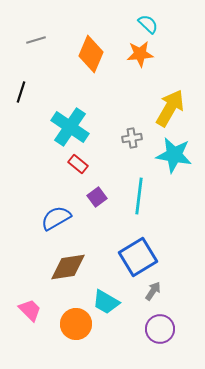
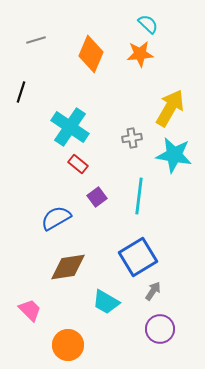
orange circle: moved 8 px left, 21 px down
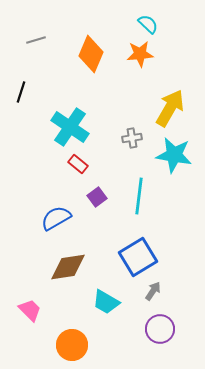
orange circle: moved 4 px right
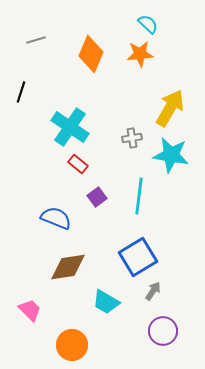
cyan star: moved 3 px left
blue semicircle: rotated 52 degrees clockwise
purple circle: moved 3 px right, 2 px down
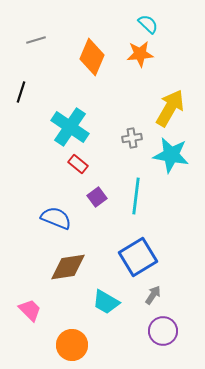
orange diamond: moved 1 px right, 3 px down
cyan line: moved 3 px left
gray arrow: moved 4 px down
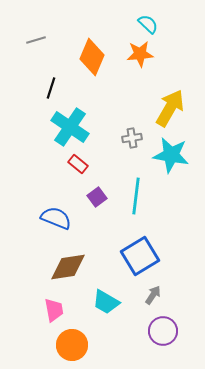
black line: moved 30 px right, 4 px up
blue square: moved 2 px right, 1 px up
pink trapezoid: moved 24 px right; rotated 35 degrees clockwise
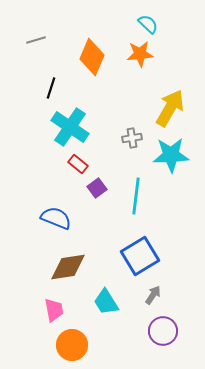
cyan star: rotated 12 degrees counterclockwise
purple square: moved 9 px up
cyan trapezoid: rotated 28 degrees clockwise
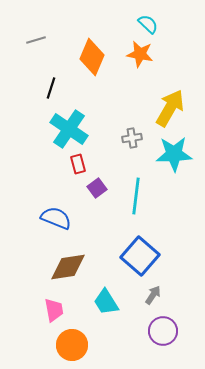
orange star: rotated 16 degrees clockwise
cyan cross: moved 1 px left, 2 px down
cyan star: moved 3 px right, 1 px up
red rectangle: rotated 36 degrees clockwise
blue square: rotated 18 degrees counterclockwise
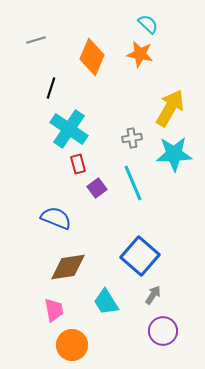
cyan line: moved 3 px left, 13 px up; rotated 30 degrees counterclockwise
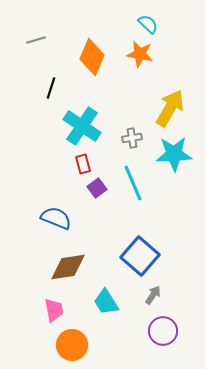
cyan cross: moved 13 px right, 3 px up
red rectangle: moved 5 px right
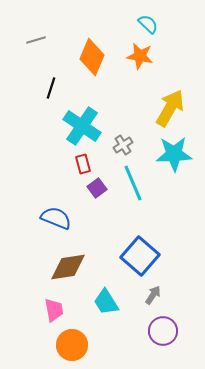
orange star: moved 2 px down
gray cross: moved 9 px left, 7 px down; rotated 24 degrees counterclockwise
